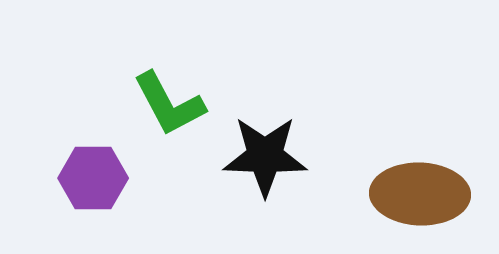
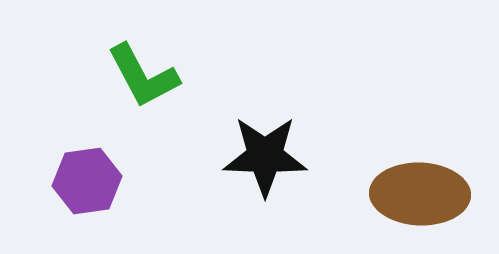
green L-shape: moved 26 px left, 28 px up
purple hexagon: moved 6 px left, 3 px down; rotated 8 degrees counterclockwise
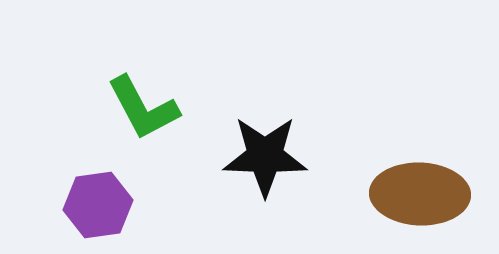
green L-shape: moved 32 px down
purple hexagon: moved 11 px right, 24 px down
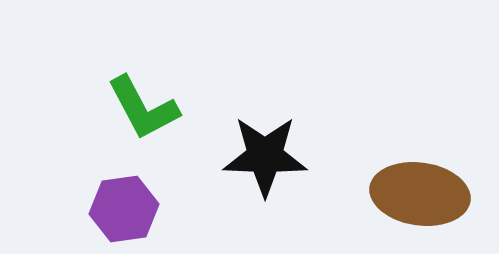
brown ellipse: rotated 6 degrees clockwise
purple hexagon: moved 26 px right, 4 px down
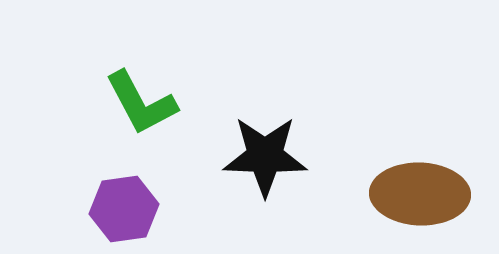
green L-shape: moved 2 px left, 5 px up
brown ellipse: rotated 6 degrees counterclockwise
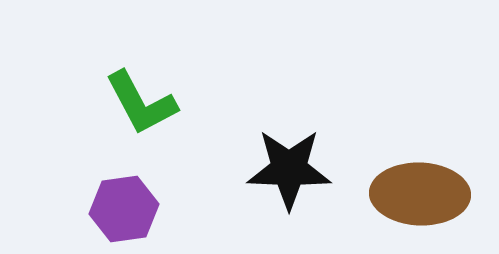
black star: moved 24 px right, 13 px down
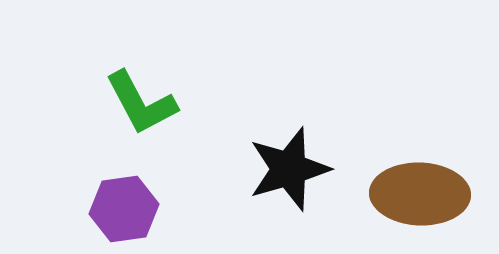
black star: rotated 18 degrees counterclockwise
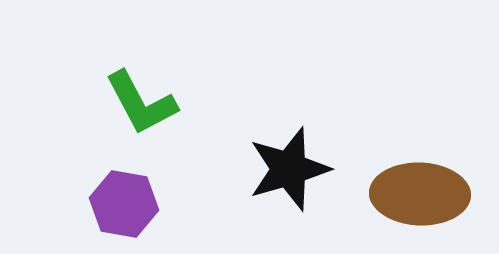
purple hexagon: moved 5 px up; rotated 18 degrees clockwise
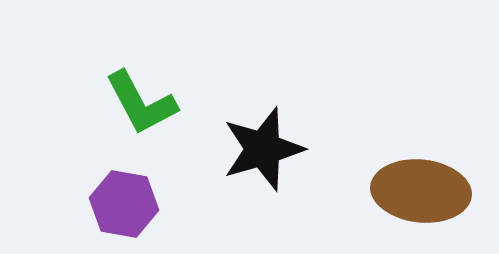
black star: moved 26 px left, 20 px up
brown ellipse: moved 1 px right, 3 px up; rotated 4 degrees clockwise
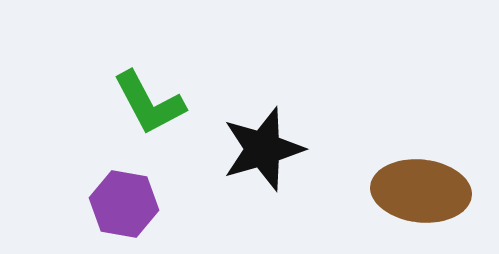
green L-shape: moved 8 px right
